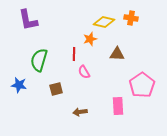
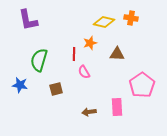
orange star: moved 4 px down
blue star: moved 1 px right
pink rectangle: moved 1 px left, 1 px down
brown arrow: moved 9 px right
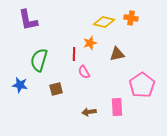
brown triangle: rotated 14 degrees counterclockwise
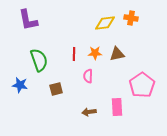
yellow diamond: moved 1 px right, 1 px down; rotated 20 degrees counterclockwise
orange star: moved 5 px right, 10 px down; rotated 16 degrees clockwise
green semicircle: rotated 145 degrees clockwise
pink semicircle: moved 4 px right, 4 px down; rotated 32 degrees clockwise
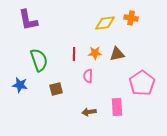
pink pentagon: moved 2 px up
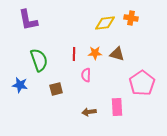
brown triangle: rotated 28 degrees clockwise
pink semicircle: moved 2 px left, 1 px up
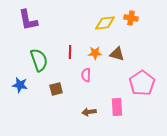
red line: moved 4 px left, 2 px up
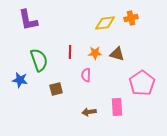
orange cross: rotated 24 degrees counterclockwise
blue star: moved 5 px up
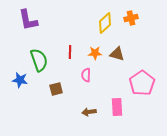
yellow diamond: rotated 35 degrees counterclockwise
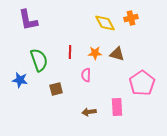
yellow diamond: rotated 75 degrees counterclockwise
